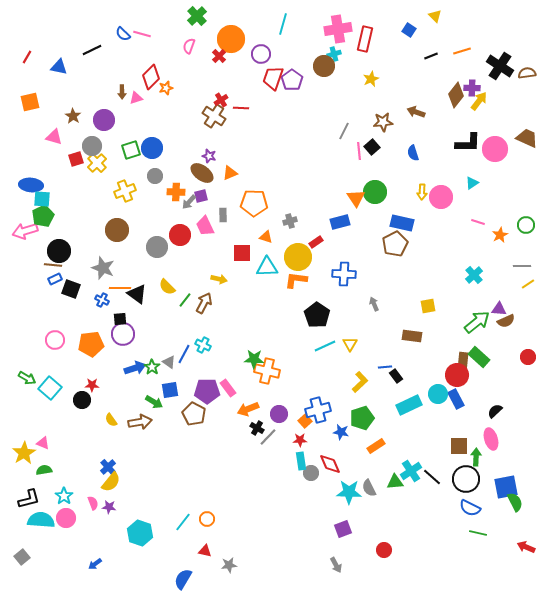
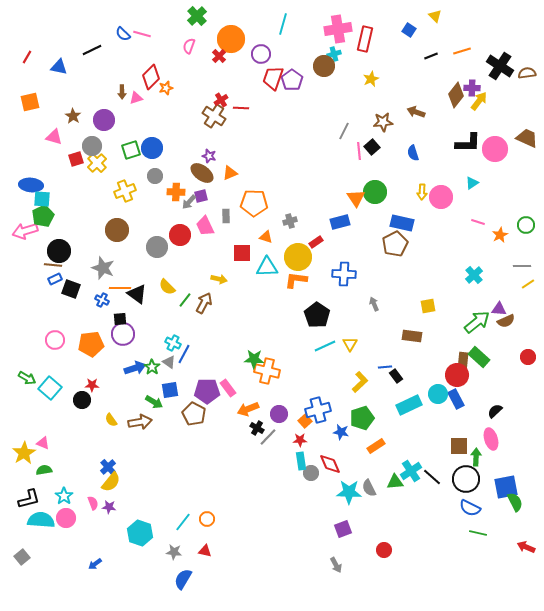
gray rectangle at (223, 215): moved 3 px right, 1 px down
cyan cross at (203, 345): moved 30 px left, 2 px up
gray star at (229, 565): moved 55 px left, 13 px up; rotated 14 degrees clockwise
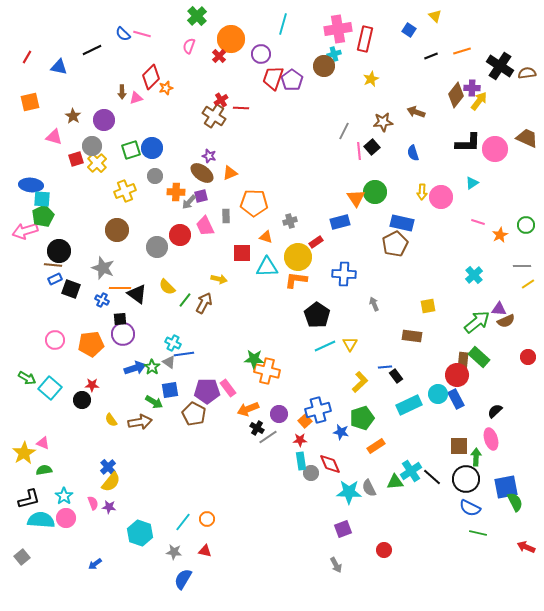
blue line at (184, 354): rotated 54 degrees clockwise
gray line at (268, 437): rotated 12 degrees clockwise
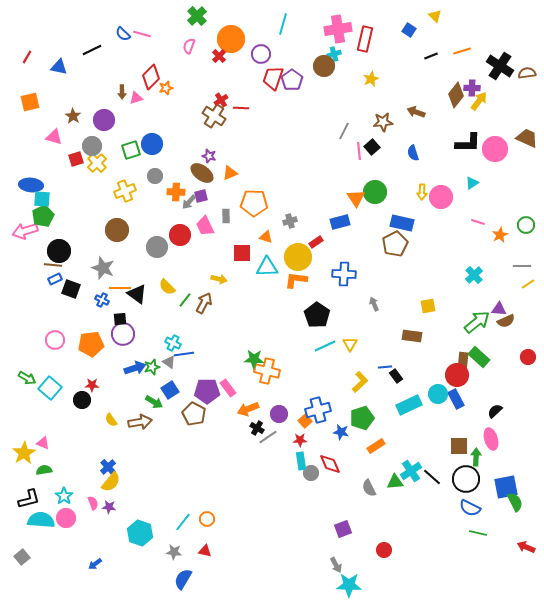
blue circle at (152, 148): moved 4 px up
green star at (152, 367): rotated 21 degrees clockwise
blue square at (170, 390): rotated 24 degrees counterclockwise
cyan star at (349, 492): moved 93 px down
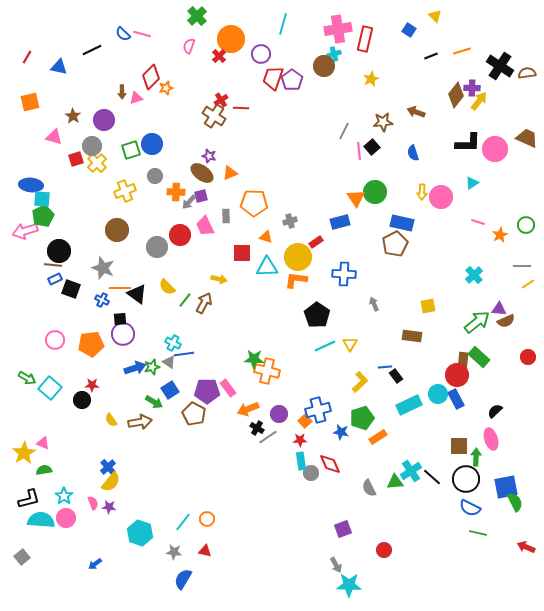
orange rectangle at (376, 446): moved 2 px right, 9 px up
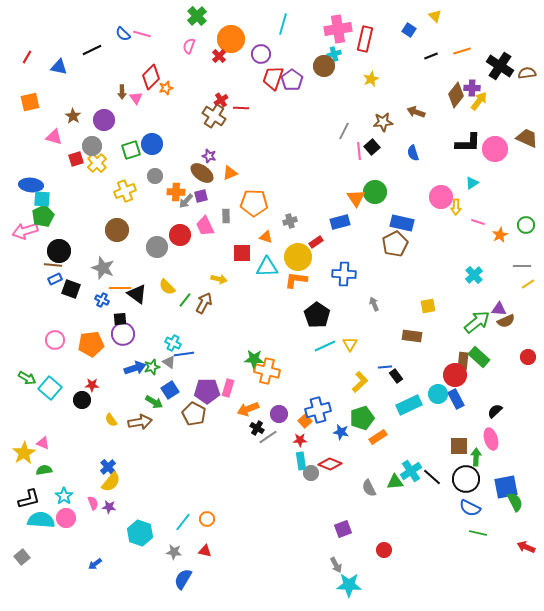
pink triangle at (136, 98): rotated 48 degrees counterclockwise
yellow arrow at (422, 192): moved 34 px right, 15 px down
gray arrow at (189, 202): moved 3 px left, 1 px up
red circle at (457, 375): moved 2 px left
pink rectangle at (228, 388): rotated 54 degrees clockwise
red diamond at (330, 464): rotated 45 degrees counterclockwise
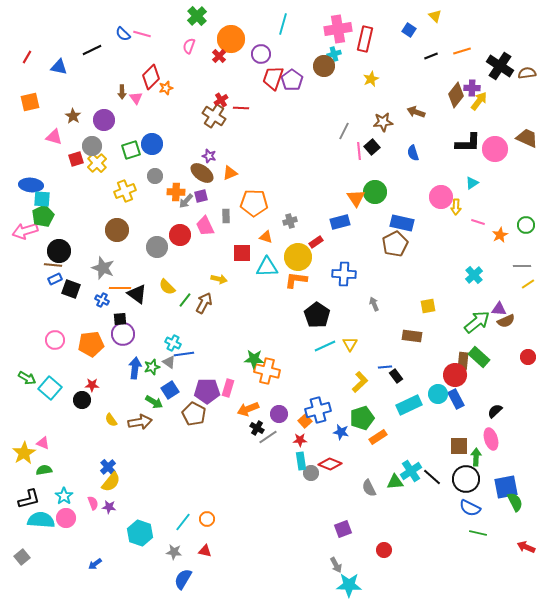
blue arrow at (135, 368): rotated 65 degrees counterclockwise
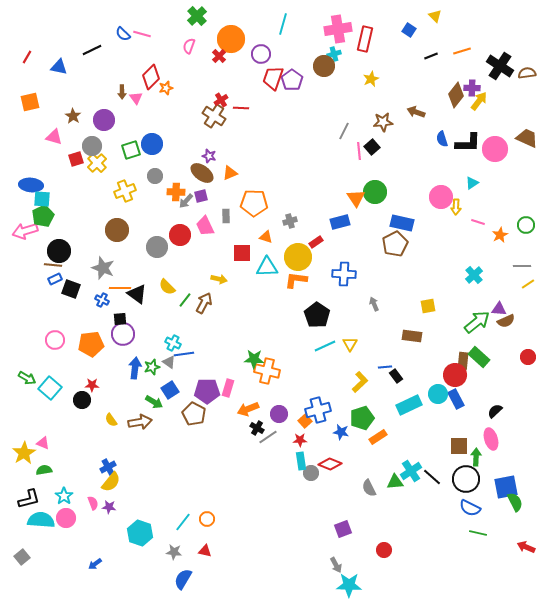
blue semicircle at (413, 153): moved 29 px right, 14 px up
blue cross at (108, 467): rotated 14 degrees clockwise
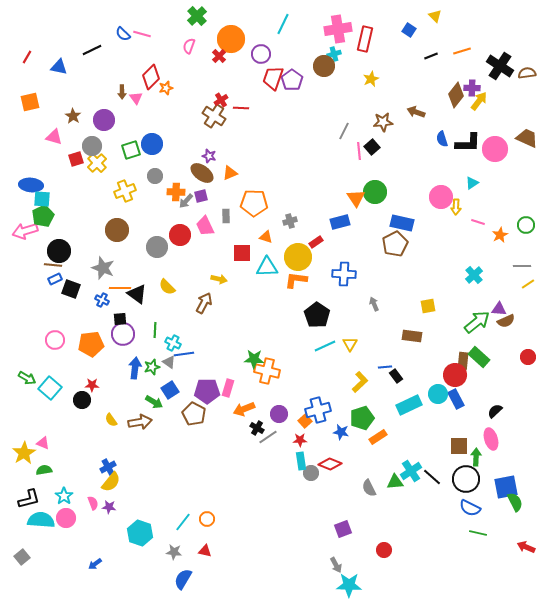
cyan line at (283, 24): rotated 10 degrees clockwise
green line at (185, 300): moved 30 px left, 30 px down; rotated 35 degrees counterclockwise
orange arrow at (248, 409): moved 4 px left
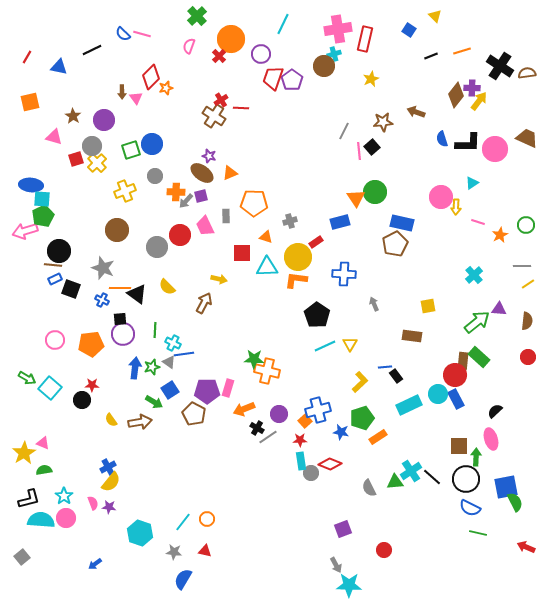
brown semicircle at (506, 321): moved 21 px right; rotated 60 degrees counterclockwise
